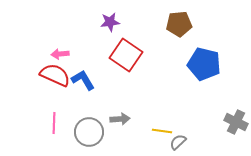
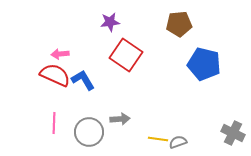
gray cross: moved 3 px left, 11 px down
yellow line: moved 4 px left, 8 px down
gray semicircle: rotated 24 degrees clockwise
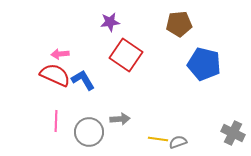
pink line: moved 2 px right, 2 px up
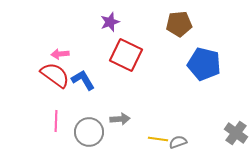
purple star: rotated 12 degrees counterclockwise
red square: rotated 8 degrees counterclockwise
red semicircle: rotated 12 degrees clockwise
gray cross: moved 3 px right; rotated 10 degrees clockwise
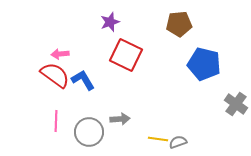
gray cross: moved 29 px up
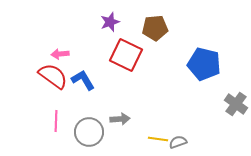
brown pentagon: moved 24 px left, 4 px down
red semicircle: moved 2 px left, 1 px down
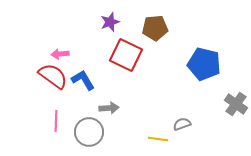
gray arrow: moved 11 px left, 11 px up
gray semicircle: moved 4 px right, 18 px up
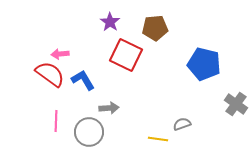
purple star: rotated 18 degrees counterclockwise
red semicircle: moved 3 px left, 2 px up
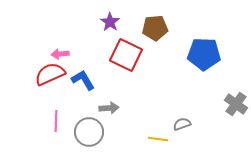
blue pentagon: moved 10 px up; rotated 12 degrees counterclockwise
red semicircle: rotated 60 degrees counterclockwise
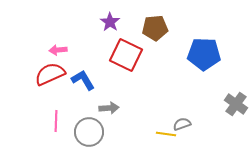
pink arrow: moved 2 px left, 4 px up
yellow line: moved 8 px right, 5 px up
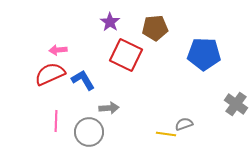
gray semicircle: moved 2 px right
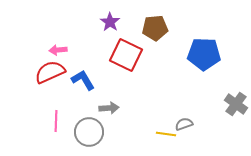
red semicircle: moved 2 px up
